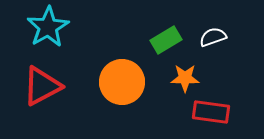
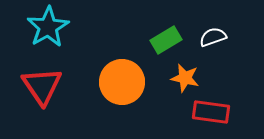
orange star: rotated 12 degrees clockwise
red triangle: rotated 36 degrees counterclockwise
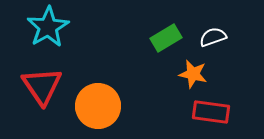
green rectangle: moved 2 px up
orange star: moved 8 px right, 4 px up
orange circle: moved 24 px left, 24 px down
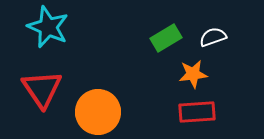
cyan star: rotated 18 degrees counterclockwise
orange star: rotated 20 degrees counterclockwise
red triangle: moved 3 px down
orange circle: moved 6 px down
red rectangle: moved 14 px left; rotated 12 degrees counterclockwise
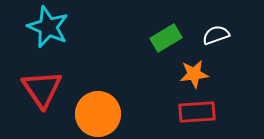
white semicircle: moved 3 px right, 2 px up
orange star: moved 1 px right
orange circle: moved 2 px down
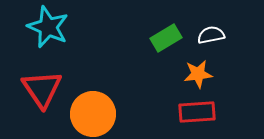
white semicircle: moved 5 px left; rotated 8 degrees clockwise
orange star: moved 4 px right
orange circle: moved 5 px left
